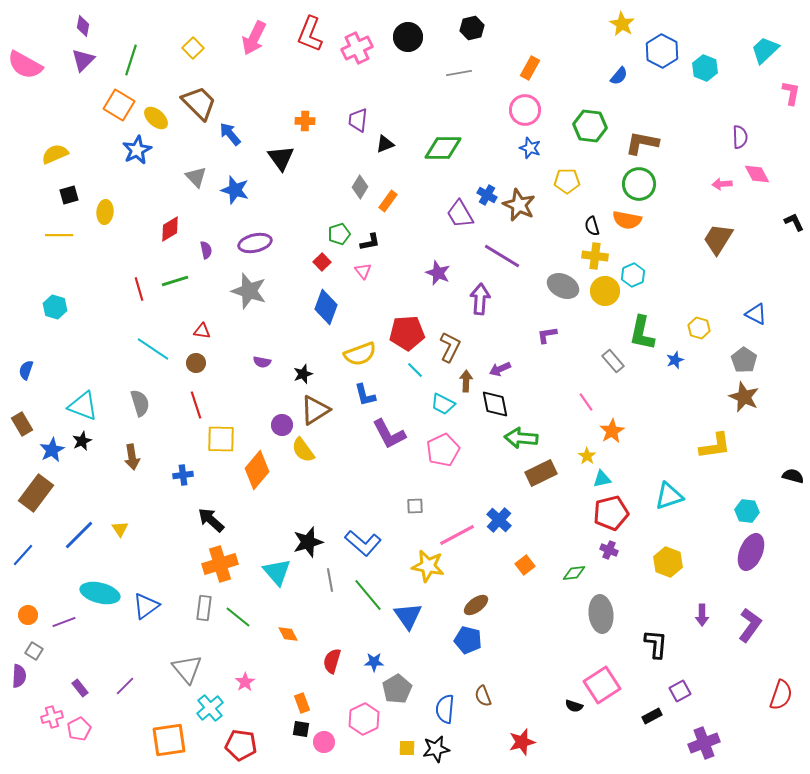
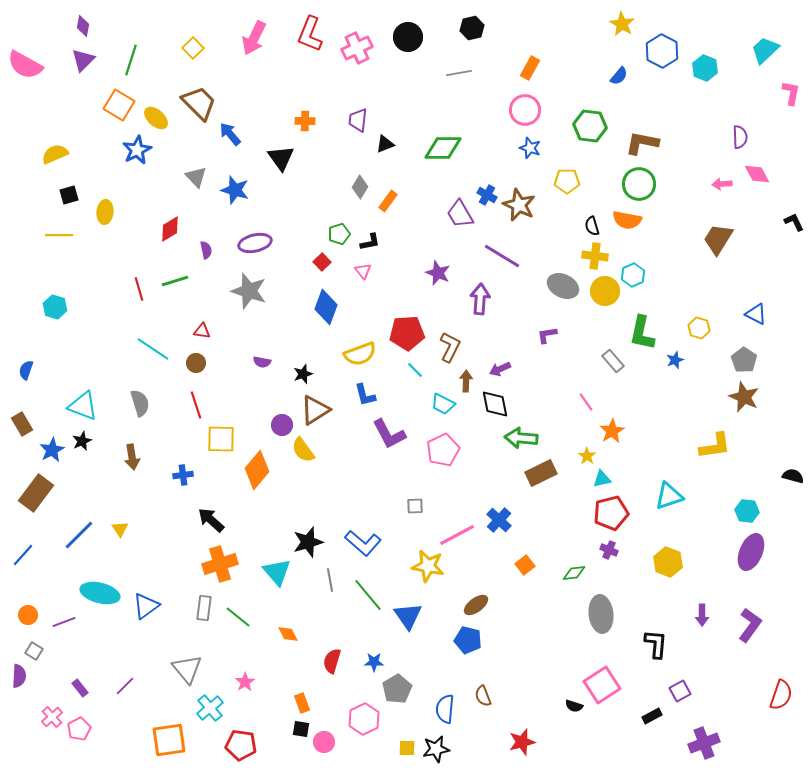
pink cross at (52, 717): rotated 25 degrees counterclockwise
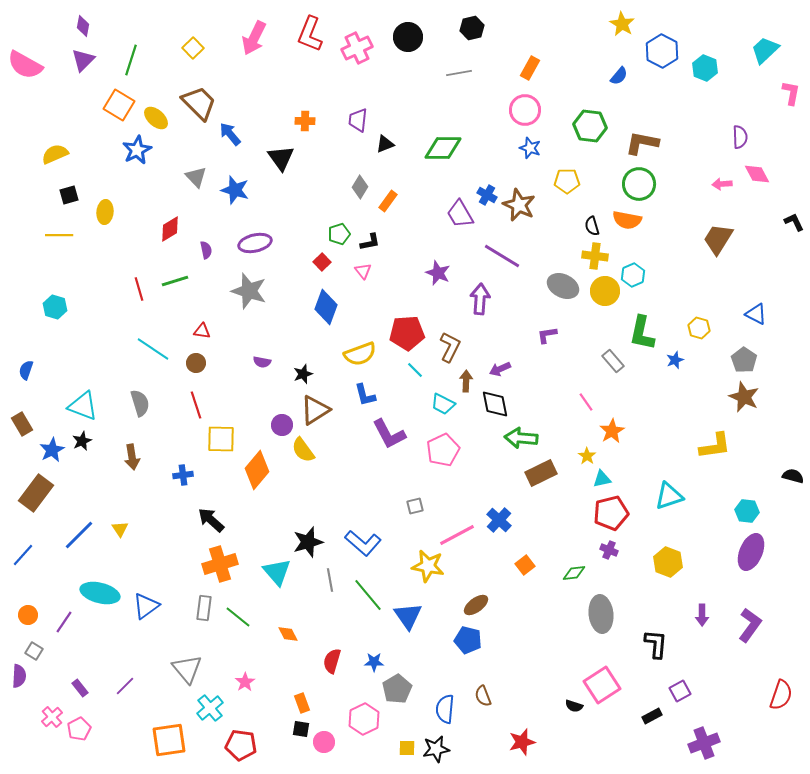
gray square at (415, 506): rotated 12 degrees counterclockwise
purple line at (64, 622): rotated 35 degrees counterclockwise
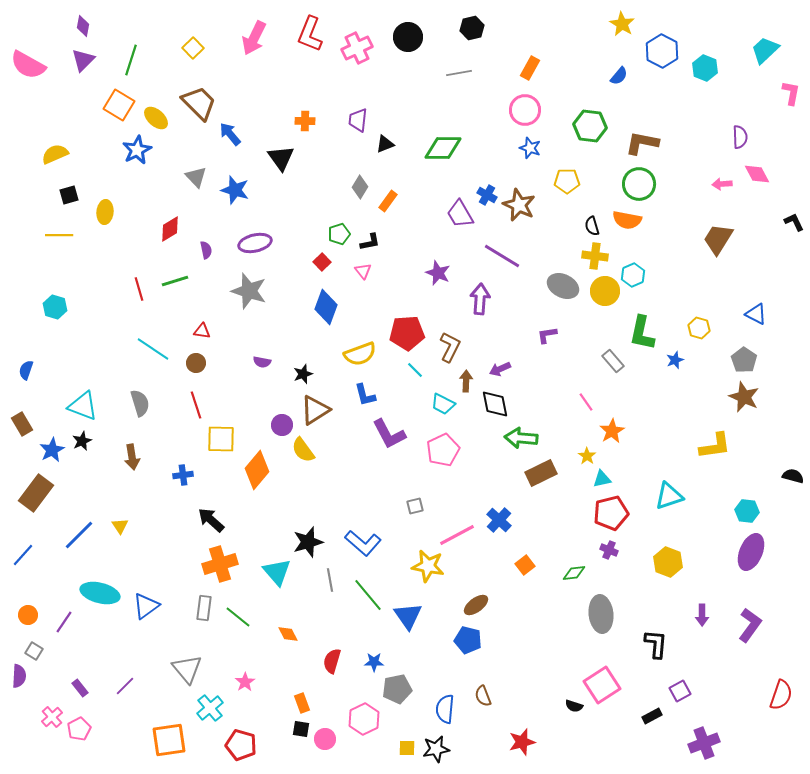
pink semicircle at (25, 65): moved 3 px right
yellow triangle at (120, 529): moved 3 px up
gray pentagon at (397, 689): rotated 20 degrees clockwise
pink circle at (324, 742): moved 1 px right, 3 px up
red pentagon at (241, 745): rotated 8 degrees clockwise
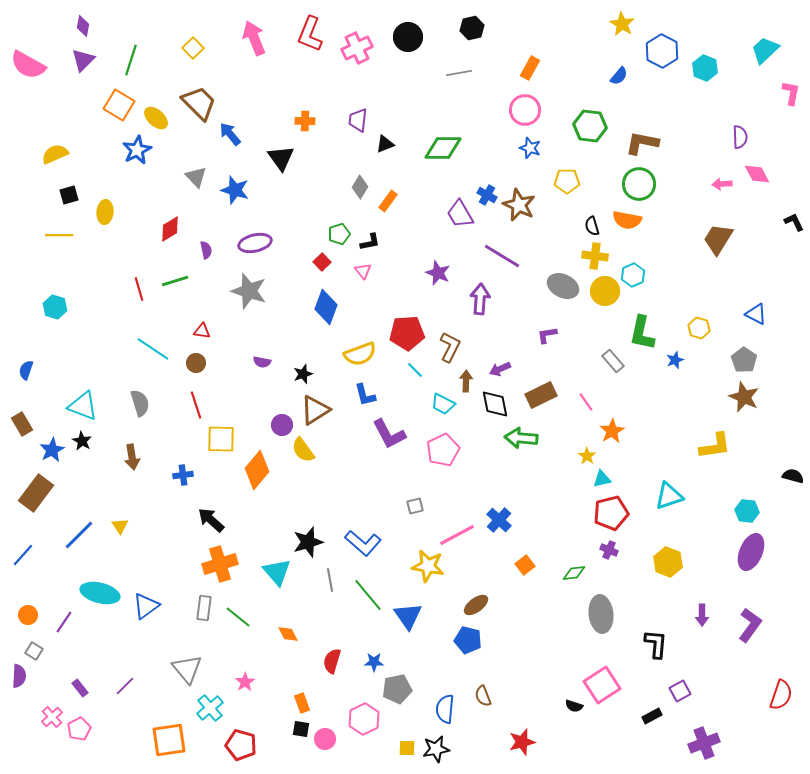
pink arrow at (254, 38): rotated 132 degrees clockwise
black star at (82, 441): rotated 18 degrees counterclockwise
brown rectangle at (541, 473): moved 78 px up
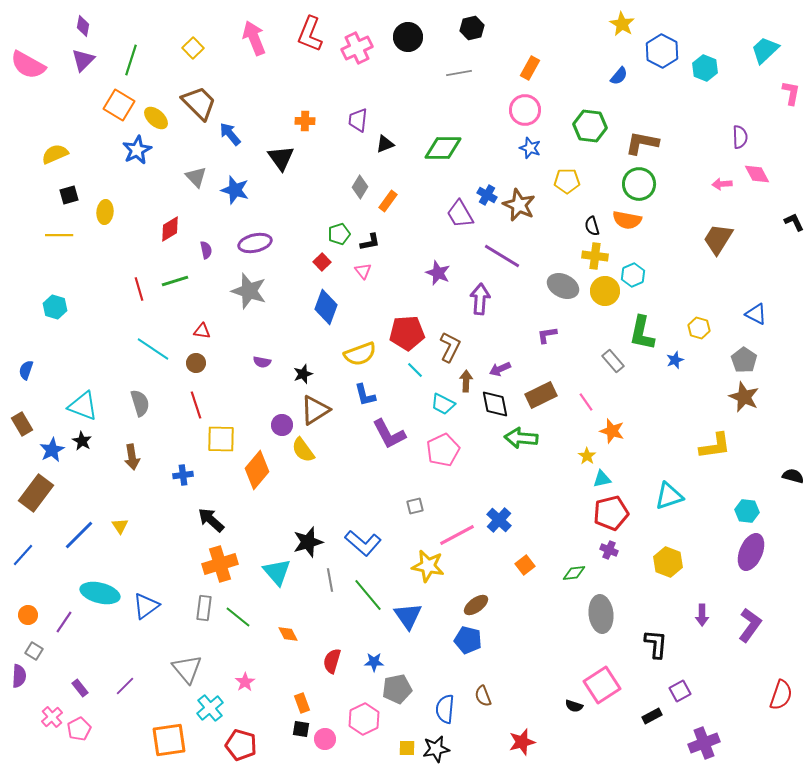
orange star at (612, 431): rotated 25 degrees counterclockwise
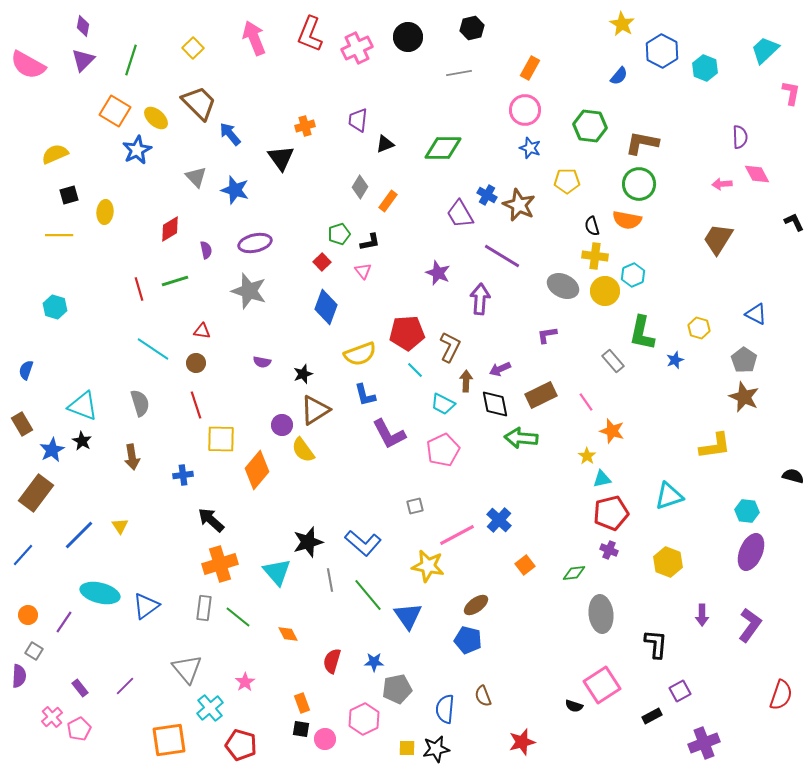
orange square at (119, 105): moved 4 px left, 6 px down
orange cross at (305, 121): moved 5 px down; rotated 18 degrees counterclockwise
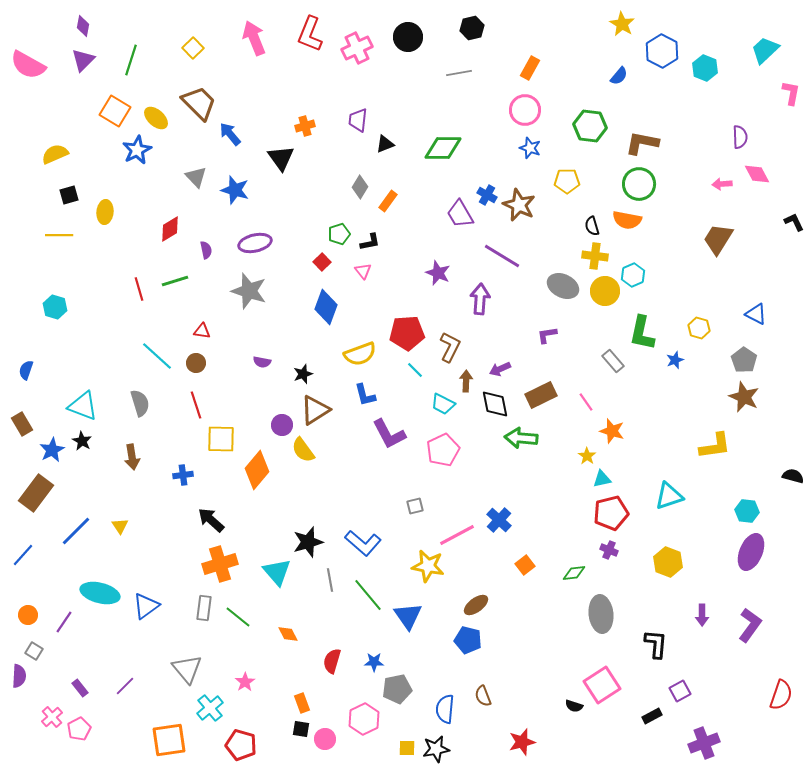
cyan line at (153, 349): moved 4 px right, 7 px down; rotated 8 degrees clockwise
blue line at (79, 535): moved 3 px left, 4 px up
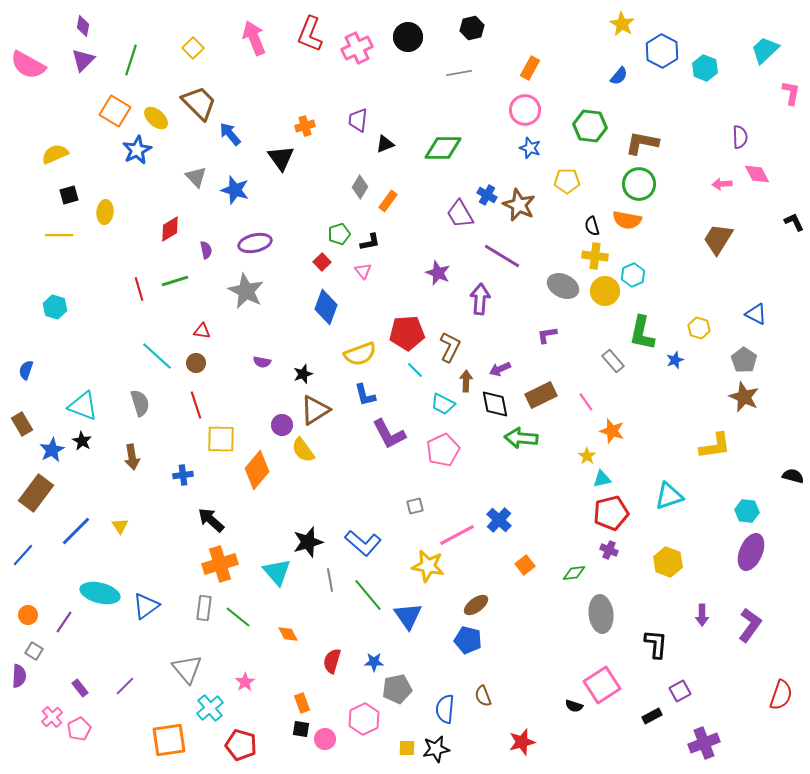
gray star at (249, 291): moved 3 px left; rotated 9 degrees clockwise
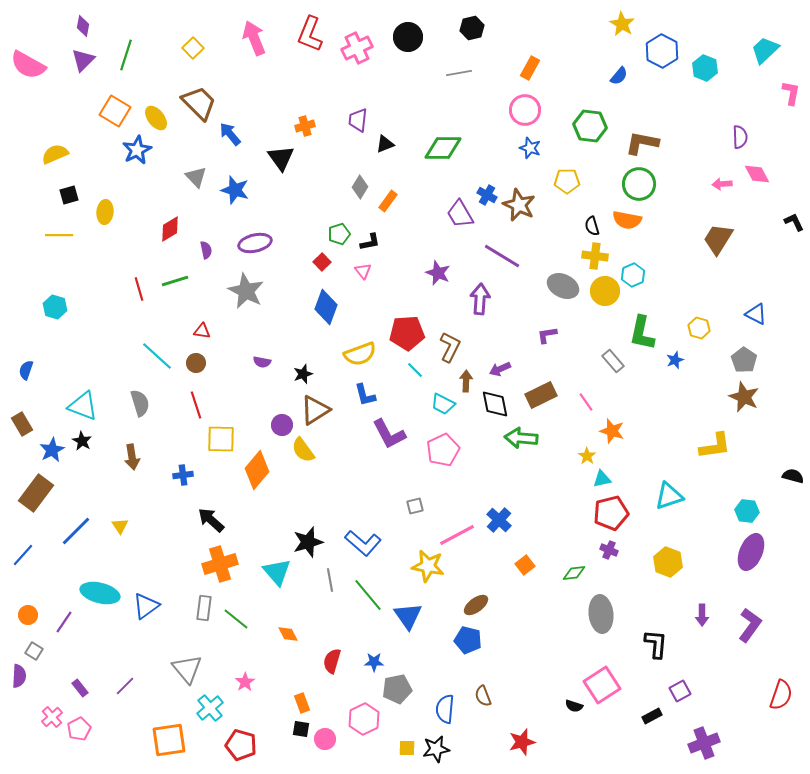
green line at (131, 60): moved 5 px left, 5 px up
yellow ellipse at (156, 118): rotated 10 degrees clockwise
green line at (238, 617): moved 2 px left, 2 px down
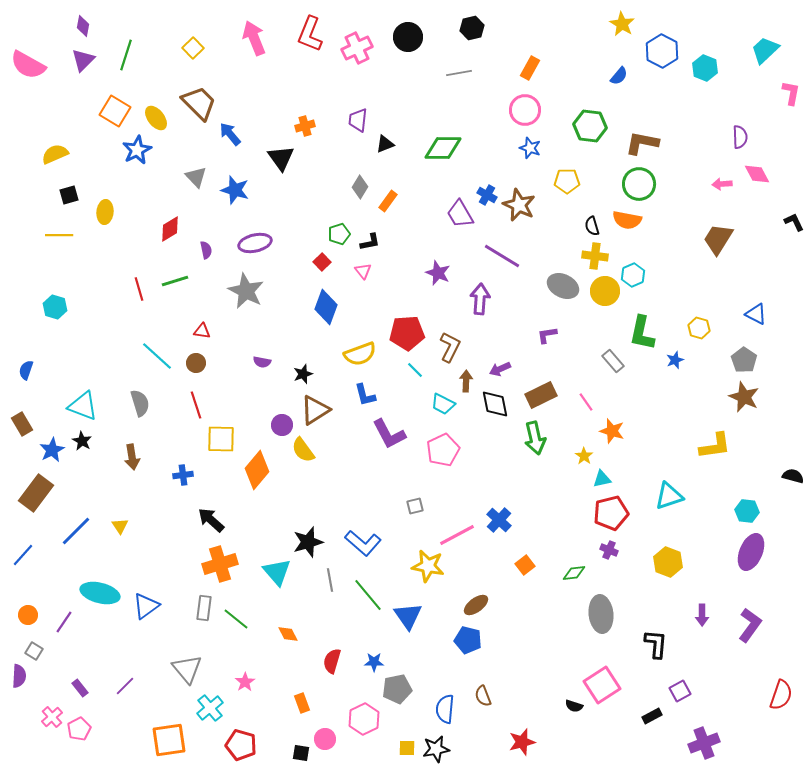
green arrow at (521, 438): moved 14 px right; rotated 108 degrees counterclockwise
yellow star at (587, 456): moved 3 px left
black square at (301, 729): moved 24 px down
